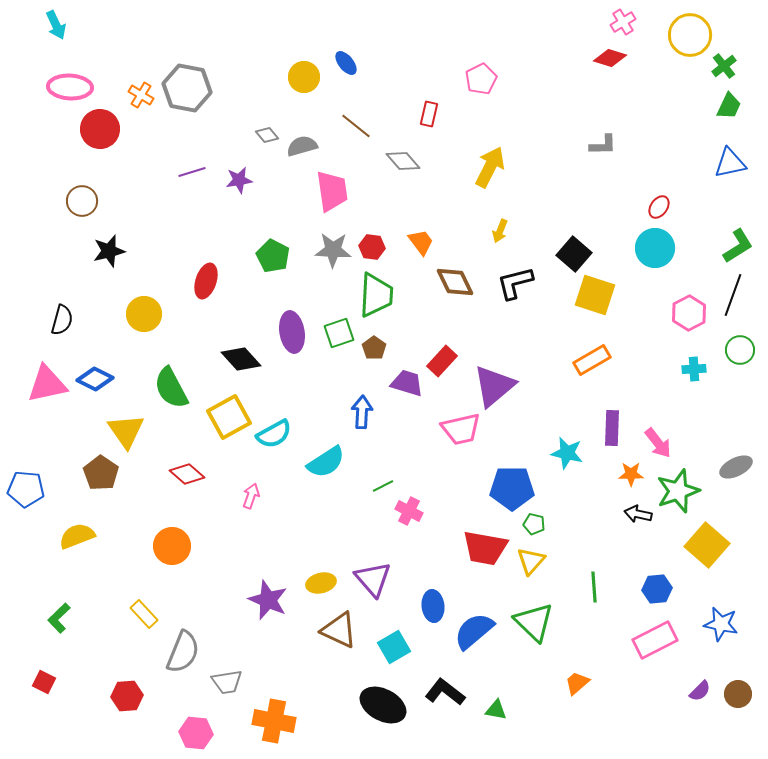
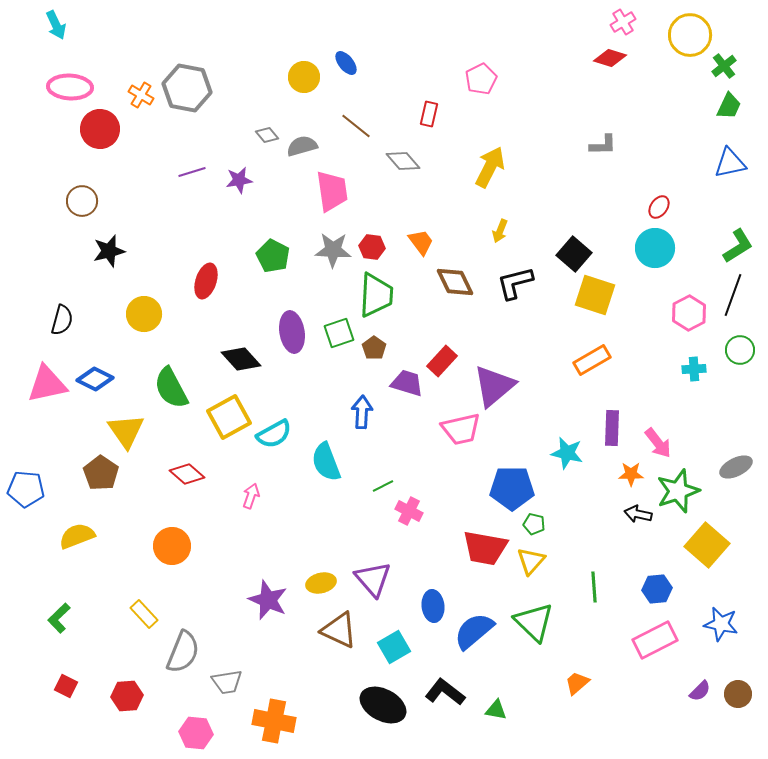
cyan semicircle at (326, 462): rotated 102 degrees clockwise
red square at (44, 682): moved 22 px right, 4 px down
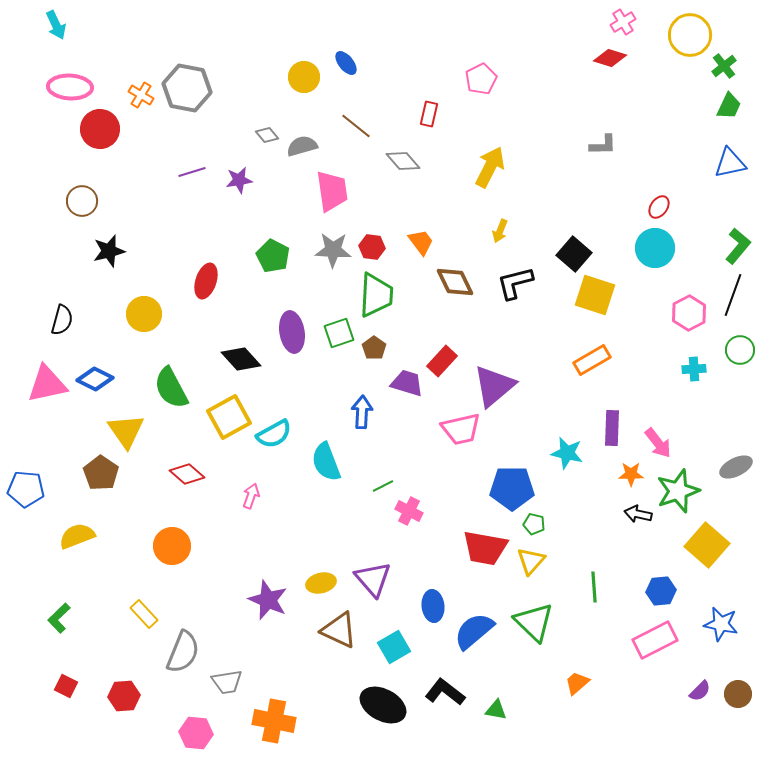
green L-shape at (738, 246): rotated 18 degrees counterclockwise
blue hexagon at (657, 589): moved 4 px right, 2 px down
red hexagon at (127, 696): moved 3 px left
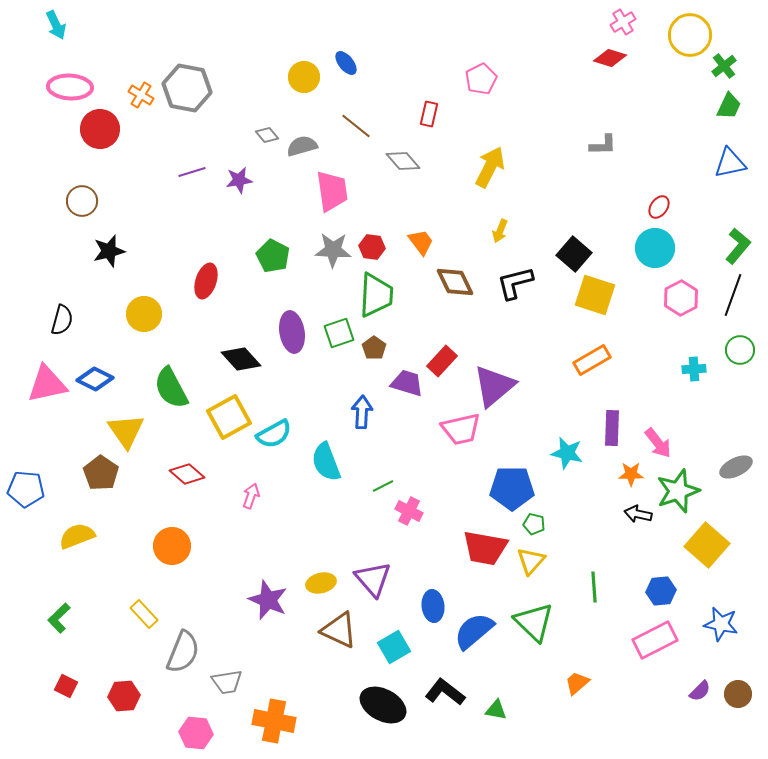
pink hexagon at (689, 313): moved 8 px left, 15 px up
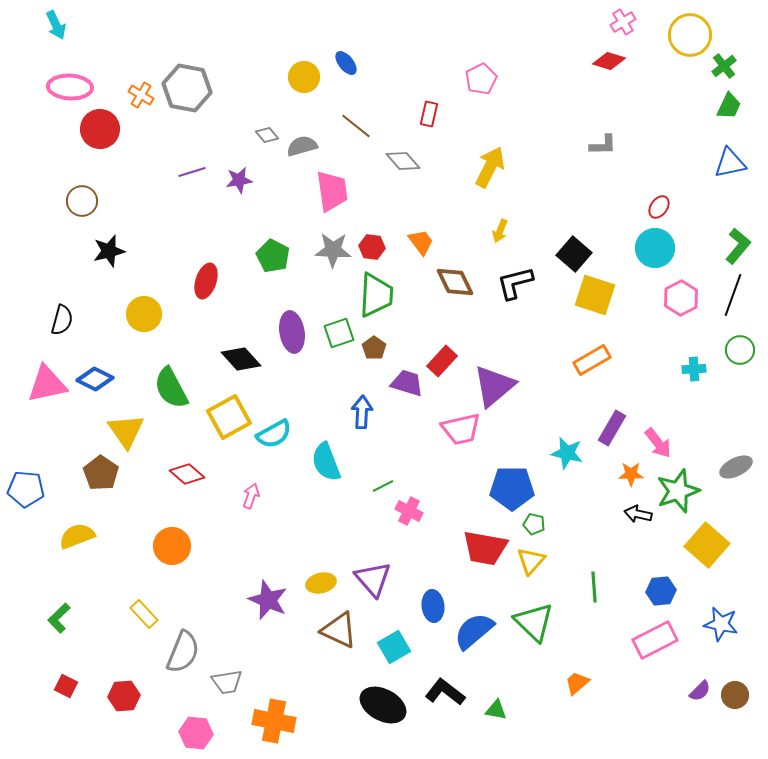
red diamond at (610, 58): moved 1 px left, 3 px down
purple rectangle at (612, 428): rotated 28 degrees clockwise
brown circle at (738, 694): moved 3 px left, 1 px down
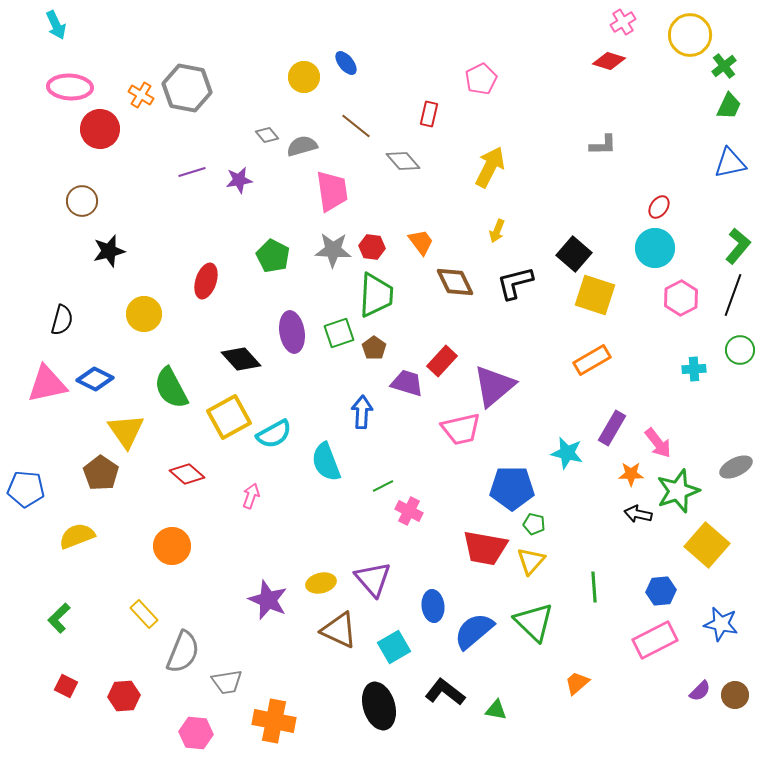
yellow arrow at (500, 231): moved 3 px left
black ellipse at (383, 705): moved 4 px left, 1 px down; rotated 45 degrees clockwise
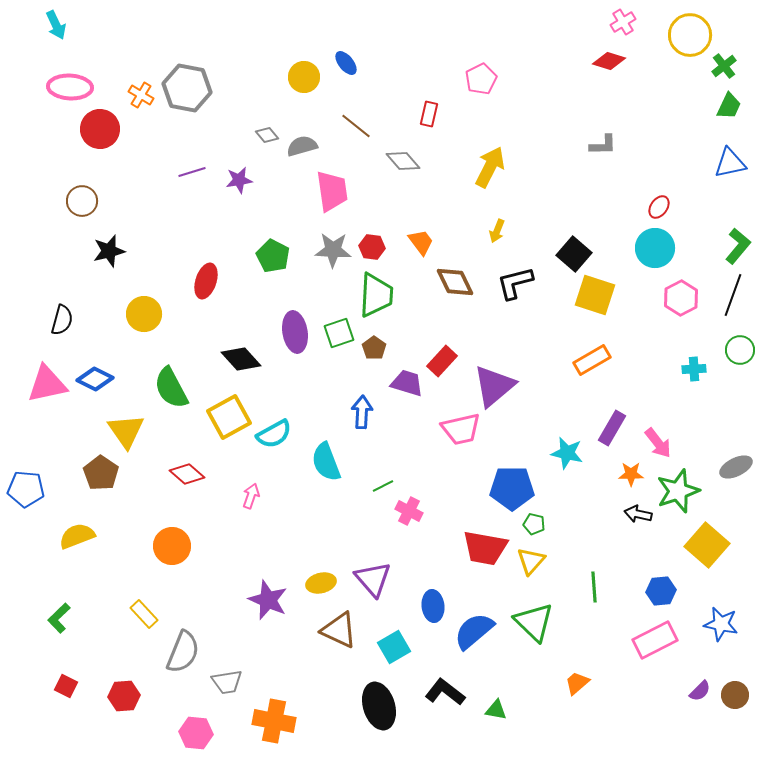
purple ellipse at (292, 332): moved 3 px right
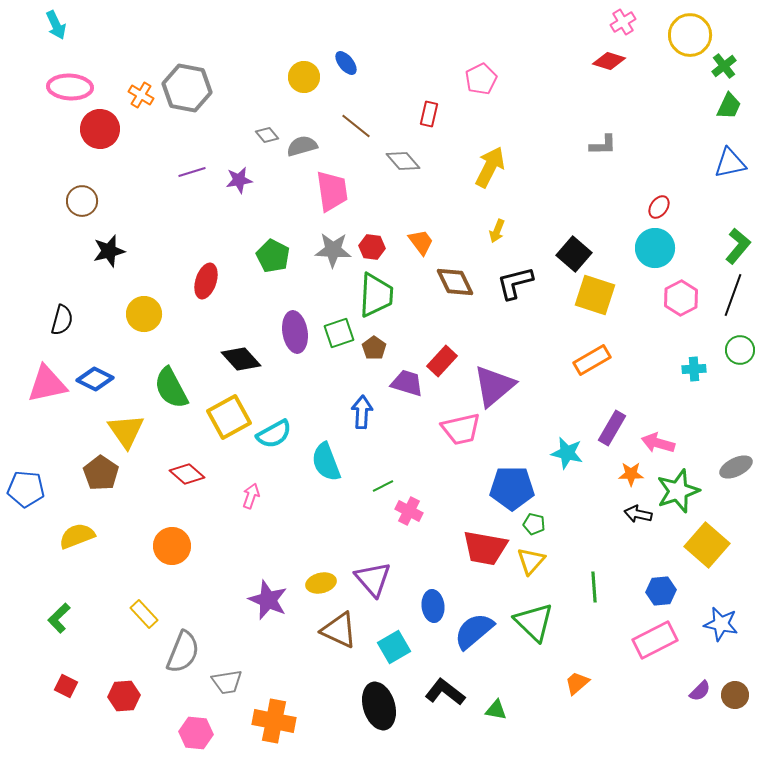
pink arrow at (658, 443): rotated 144 degrees clockwise
